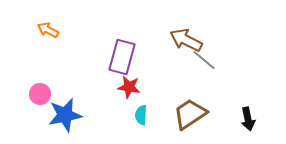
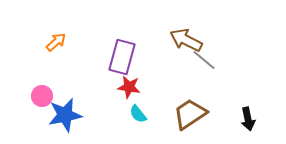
orange arrow: moved 8 px right, 12 px down; rotated 110 degrees clockwise
pink circle: moved 2 px right, 2 px down
cyan semicircle: moved 3 px left, 1 px up; rotated 42 degrees counterclockwise
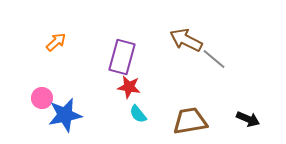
gray line: moved 10 px right, 1 px up
pink circle: moved 2 px down
brown trapezoid: moved 7 px down; rotated 24 degrees clockwise
black arrow: rotated 55 degrees counterclockwise
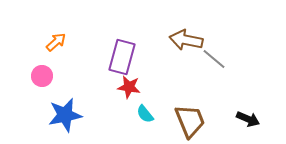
brown arrow: rotated 16 degrees counterclockwise
pink circle: moved 22 px up
cyan semicircle: moved 7 px right
brown trapezoid: rotated 78 degrees clockwise
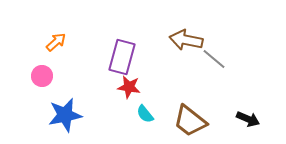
brown trapezoid: rotated 150 degrees clockwise
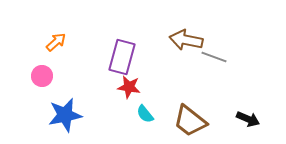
gray line: moved 2 px up; rotated 20 degrees counterclockwise
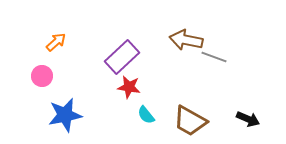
purple rectangle: rotated 32 degrees clockwise
cyan semicircle: moved 1 px right, 1 px down
brown trapezoid: rotated 9 degrees counterclockwise
